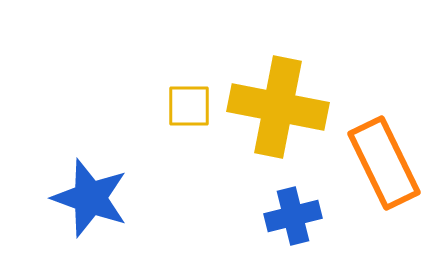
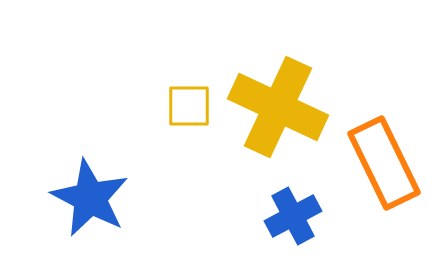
yellow cross: rotated 14 degrees clockwise
blue star: rotated 8 degrees clockwise
blue cross: rotated 14 degrees counterclockwise
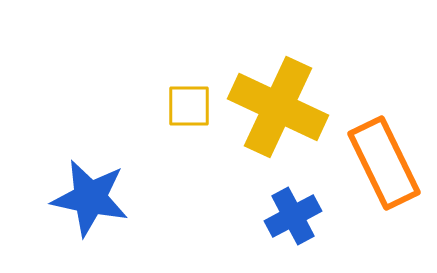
blue star: rotated 16 degrees counterclockwise
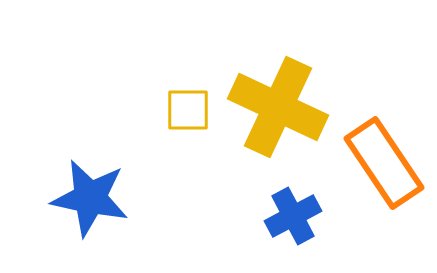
yellow square: moved 1 px left, 4 px down
orange rectangle: rotated 8 degrees counterclockwise
